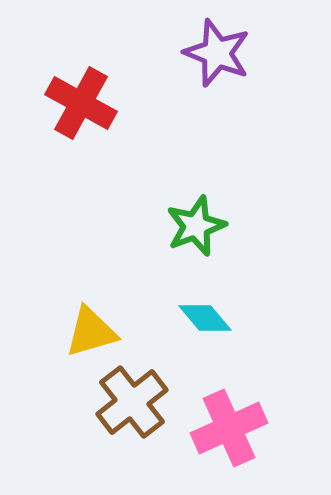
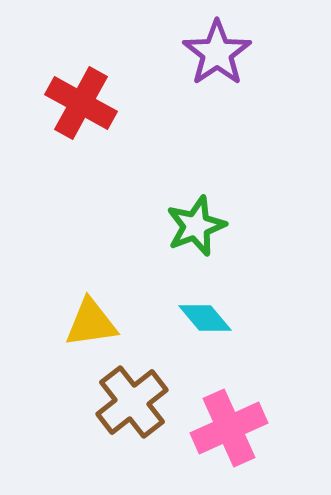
purple star: rotated 16 degrees clockwise
yellow triangle: moved 9 px up; rotated 8 degrees clockwise
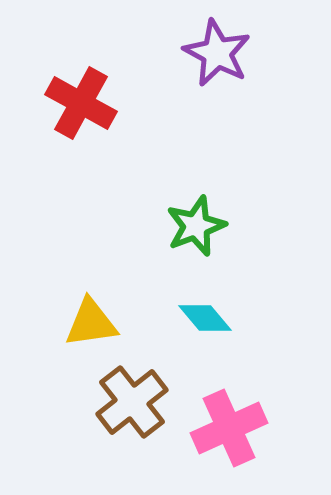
purple star: rotated 10 degrees counterclockwise
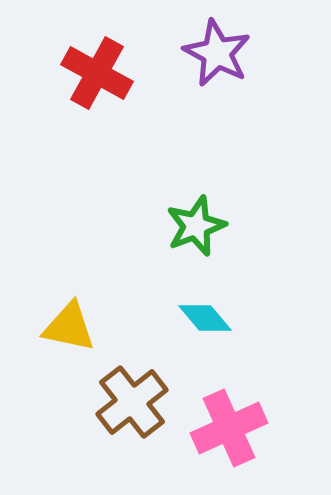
red cross: moved 16 px right, 30 px up
yellow triangle: moved 22 px left, 4 px down; rotated 20 degrees clockwise
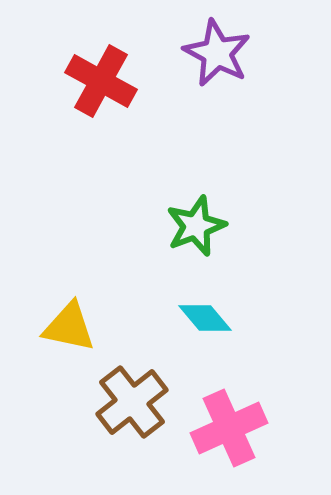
red cross: moved 4 px right, 8 px down
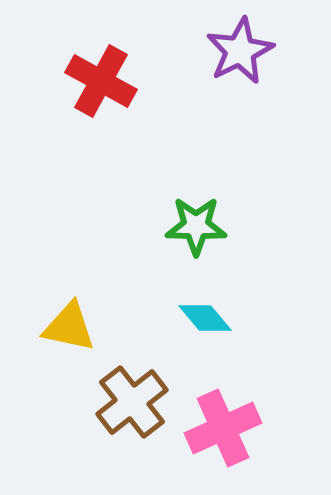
purple star: moved 23 px right, 2 px up; rotated 18 degrees clockwise
green star: rotated 22 degrees clockwise
pink cross: moved 6 px left
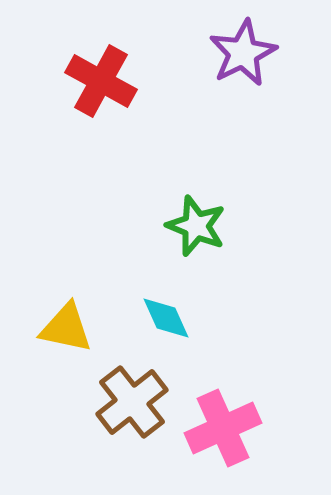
purple star: moved 3 px right, 2 px down
green star: rotated 20 degrees clockwise
cyan diamond: moved 39 px left; rotated 16 degrees clockwise
yellow triangle: moved 3 px left, 1 px down
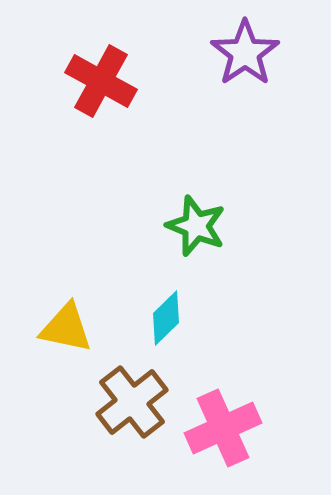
purple star: moved 2 px right; rotated 8 degrees counterclockwise
cyan diamond: rotated 70 degrees clockwise
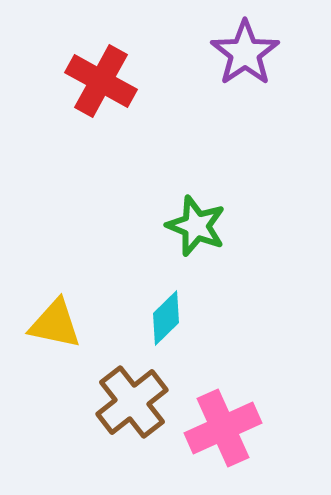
yellow triangle: moved 11 px left, 4 px up
